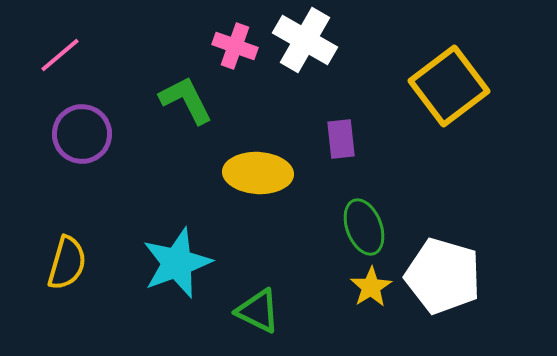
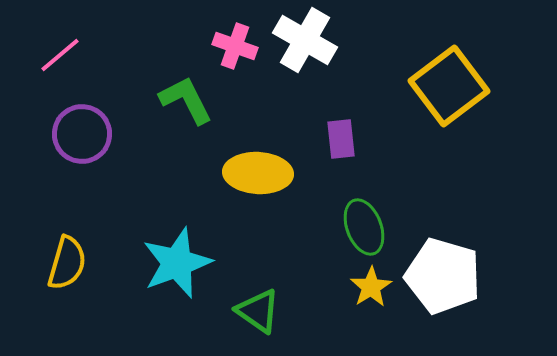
green triangle: rotated 9 degrees clockwise
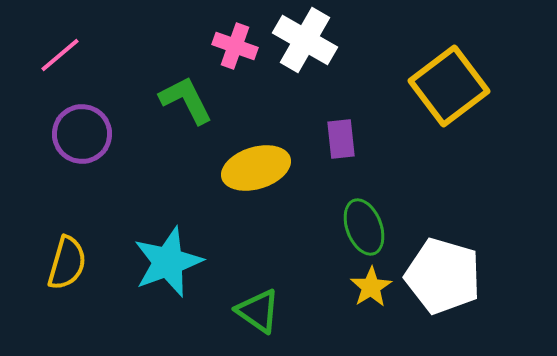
yellow ellipse: moved 2 px left, 5 px up; rotated 20 degrees counterclockwise
cyan star: moved 9 px left, 1 px up
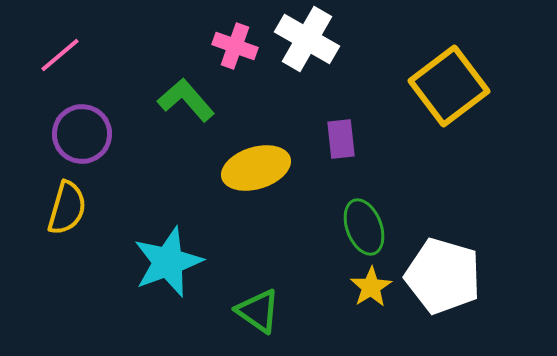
white cross: moved 2 px right, 1 px up
green L-shape: rotated 14 degrees counterclockwise
yellow semicircle: moved 55 px up
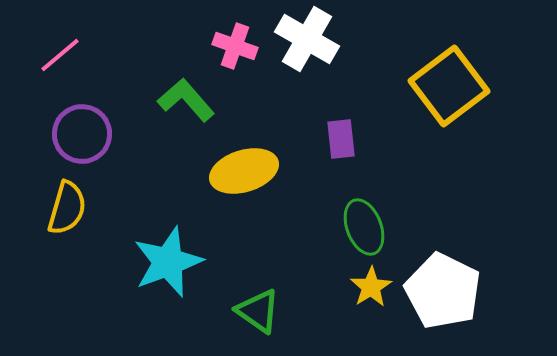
yellow ellipse: moved 12 px left, 3 px down
white pentagon: moved 15 px down; rotated 10 degrees clockwise
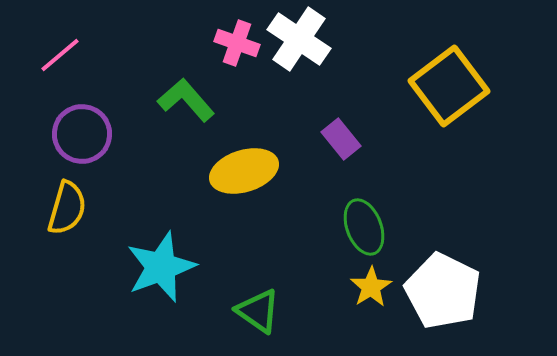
white cross: moved 8 px left; rotated 4 degrees clockwise
pink cross: moved 2 px right, 3 px up
purple rectangle: rotated 33 degrees counterclockwise
cyan star: moved 7 px left, 5 px down
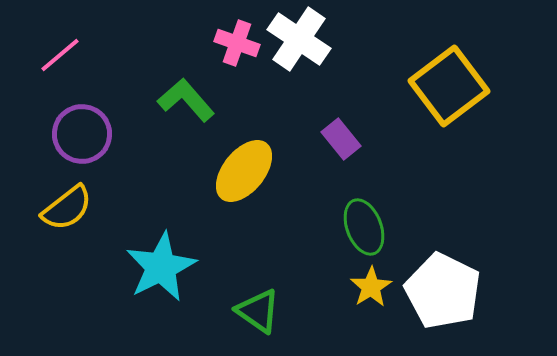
yellow ellipse: rotated 34 degrees counterclockwise
yellow semicircle: rotated 36 degrees clockwise
cyan star: rotated 6 degrees counterclockwise
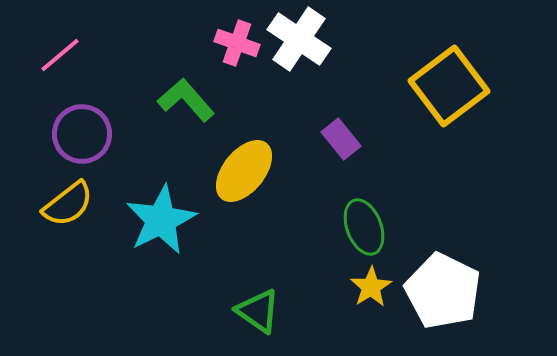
yellow semicircle: moved 1 px right, 4 px up
cyan star: moved 47 px up
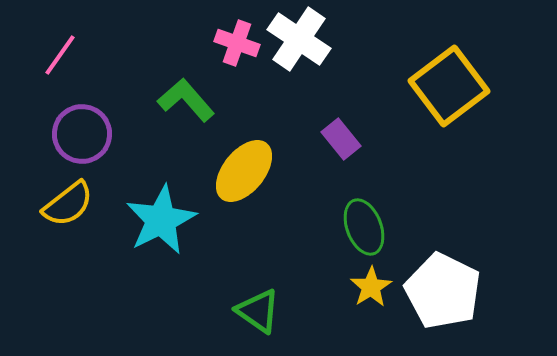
pink line: rotated 15 degrees counterclockwise
